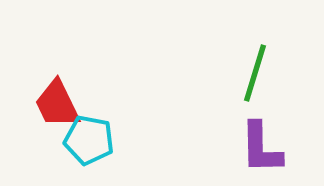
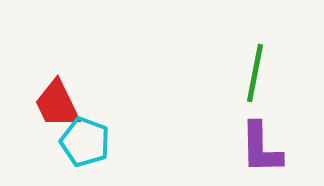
green line: rotated 6 degrees counterclockwise
cyan pentagon: moved 4 px left, 2 px down; rotated 9 degrees clockwise
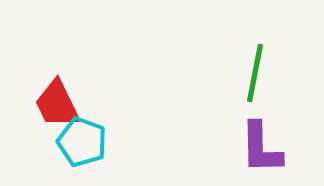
cyan pentagon: moved 3 px left
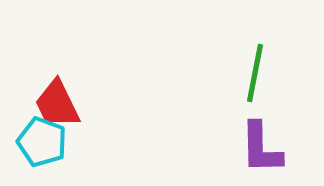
cyan pentagon: moved 40 px left
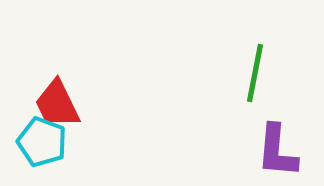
purple L-shape: moved 16 px right, 3 px down; rotated 6 degrees clockwise
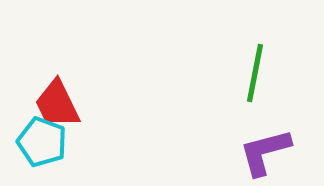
purple L-shape: moved 12 px left, 1 px down; rotated 70 degrees clockwise
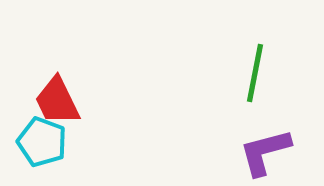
red trapezoid: moved 3 px up
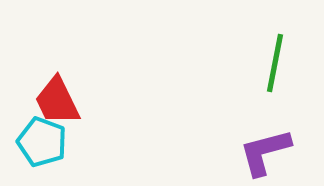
green line: moved 20 px right, 10 px up
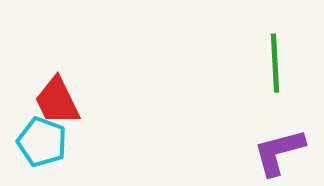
green line: rotated 14 degrees counterclockwise
purple L-shape: moved 14 px right
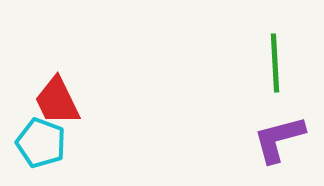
cyan pentagon: moved 1 px left, 1 px down
purple L-shape: moved 13 px up
